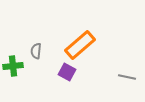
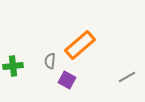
gray semicircle: moved 14 px right, 10 px down
purple square: moved 8 px down
gray line: rotated 42 degrees counterclockwise
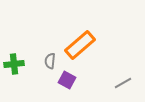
green cross: moved 1 px right, 2 px up
gray line: moved 4 px left, 6 px down
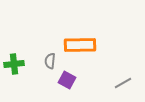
orange rectangle: rotated 40 degrees clockwise
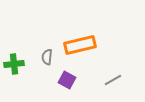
orange rectangle: rotated 12 degrees counterclockwise
gray semicircle: moved 3 px left, 4 px up
gray line: moved 10 px left, 3 px up
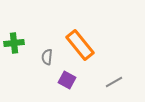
orange rectangle: rotated 64 degrees clockwise
green cross: moved 21 px up
gray line: moved 1 px right, 2 px down
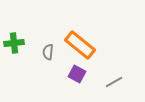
orange rectangle: rotated 12 degrees counterclockwise
gray semicircle: moved 1 px right, 5 px up
purple square: moved 10 px right, 6 px up
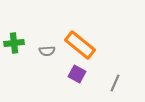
gray semicircle: moved 1 px left, 1 px up; rotated 98 degrees counterclockwise
gray line: moved 1 px right, 1 px down; rotated 36 degrees counterclockwise
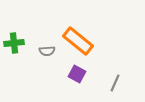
orange rectangle: moved 2 px left, 4 px up
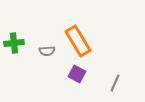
orange rectangle: rotated 20 degrees clockwise
